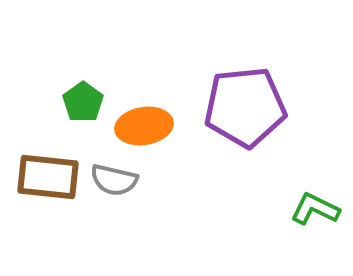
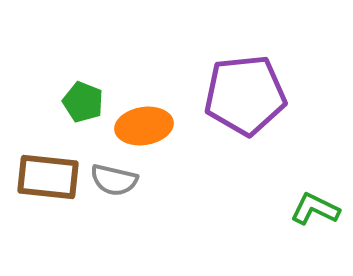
green pentagon: rotated 15 degrees counterclockwise
purple pentagon: moved 12 px up
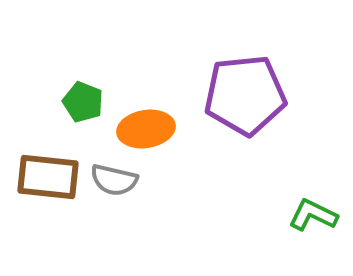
orange ellipse: moved 2 px right, 3 px down
green L-shape: moved 2 px left, 6 px down
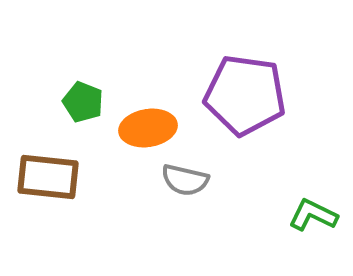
purple pentagon: rotated 14 degrees clockwise
orange ellipse: moved 2 px right, 1 px up
gray semicircle: moved 71 px right
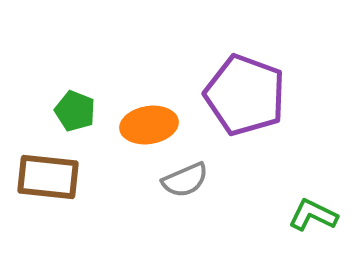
purple pentagon: rotated 12 degrees clockwise
green pentagon: moved 8 px left, 9 px down
orange ellipse: moved 1 px right, 3 px up
gray semicircle: rotated 36 degrees counterclockwise
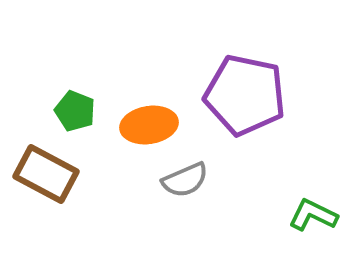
purple pentagon: rotated 8 degrees counterclockwise
brown rectangle: moved 2 px left, 3 px up; rotated 22 degrees clockwise
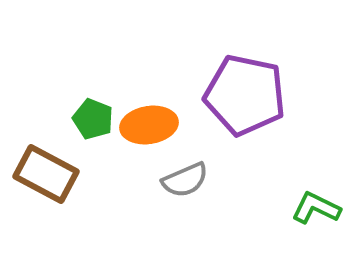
green pentagon: moved 18 px right, 8 px down
green L-shape: moved 3 px right, 7 px up
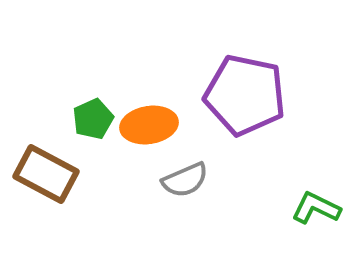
green pentagon: rotated 27 degrees clockwise
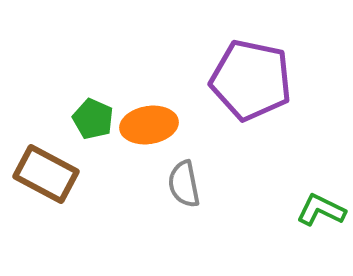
purple pentagon: moved 6 px right, 15 px up
green pentagon: rotated 24 degrees counterclockwise
gray semicircle: moved 1 px left, 4 px down; rotated 102 degrees clockwise
green L-shape: moved 5 px right, 2 px down
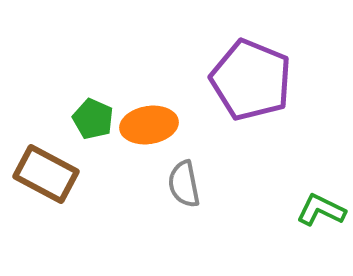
purple pentagon: rotated 10 degrees clockwise
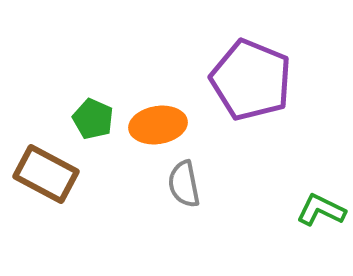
orange ellipse: moved 9 px right
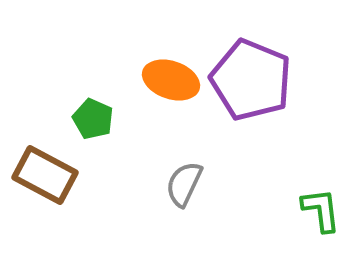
orange ellipse: moved 13 px right, 45 px up; rotated 28 degrees clockwise
brown rectangle: moved 1 px left, 1 px down
gray semicircle: rotated 36 degrees clockwise
green L-shape: rotated 57 degrees clockwise
